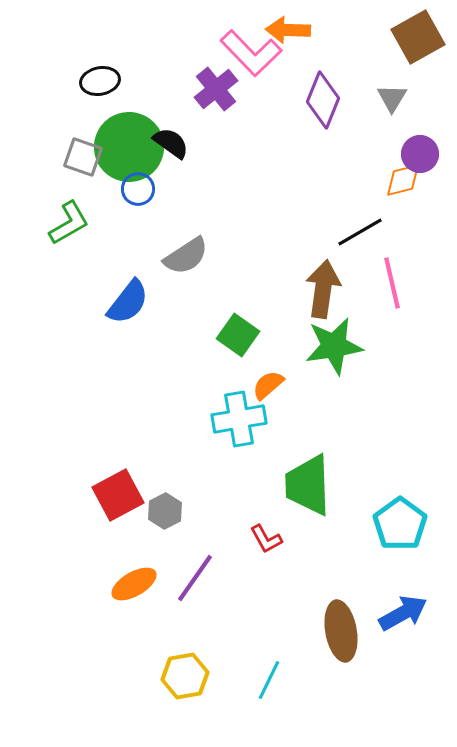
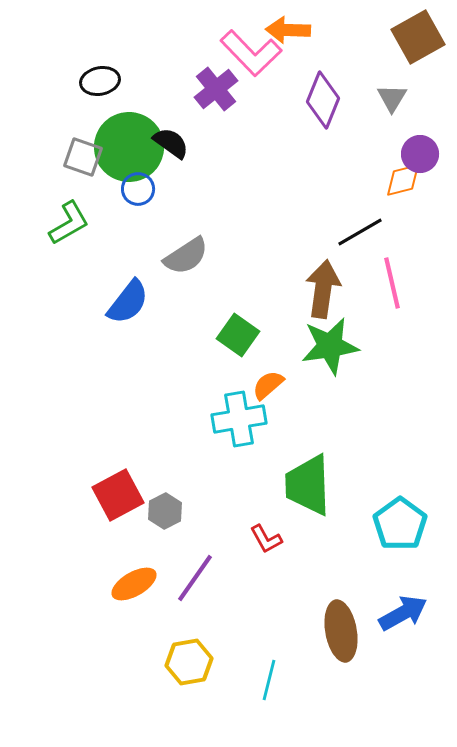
green star: moved 4 px left
yellow hexagon: moved 4 px right, 14 px up
cyan line: rotated 12 degrees counterclockwise
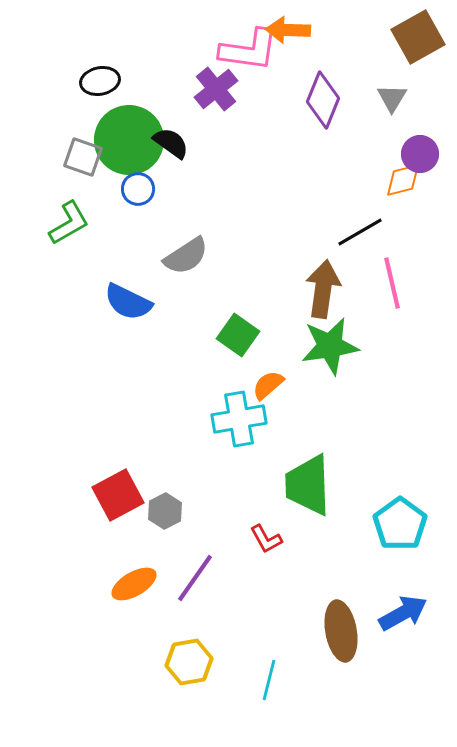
pink L-shape: moved 2 px left, 3 px up; rotated 38 degrees counterclockwise
green circle: moved 7 px up
blue semicircle: rotated 78 degrees clockwise
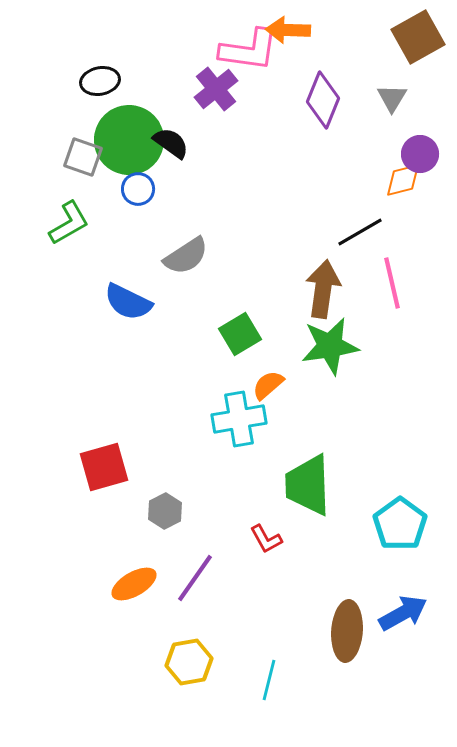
green square: moved 2 px right, 1 px up; rotated 24 degrees clockwise
red square: moved 14 px left, 28 px up; rotated 12 degrees clockwise
brown ellipse: moved 6 px right; rotated 14 degrees clockwise
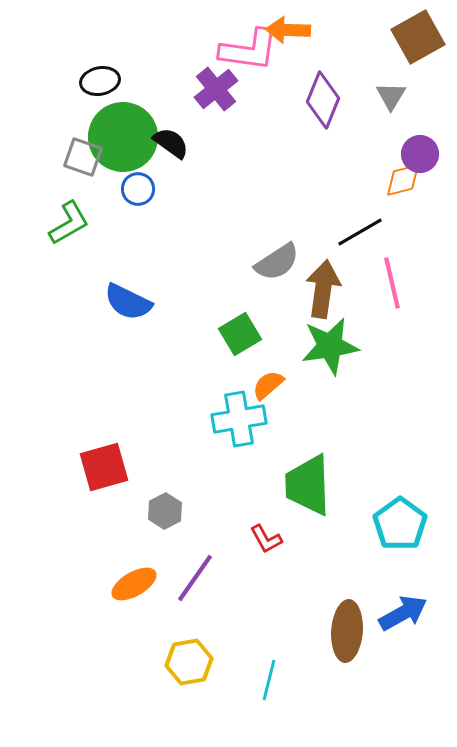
gray triangle: moved 1 px left, 2 px up
green circle: moved 6 px left, 3 px up
gray semicircle: moved 91 px right, 6 px down
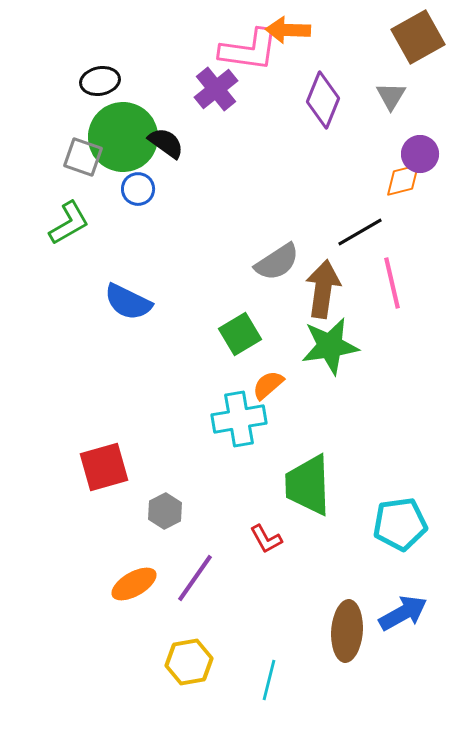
black semicircle: moved 5 px left
cyan pentagon: rotated 28 degrees clockwise
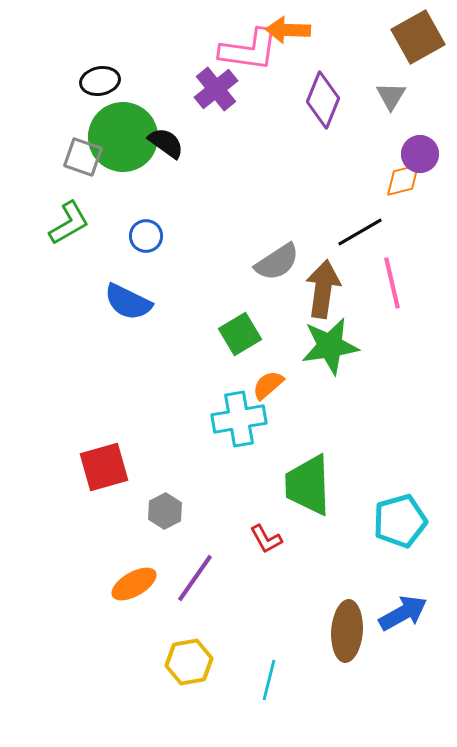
blue circle: moved 8 px right, 47 px down
cyan pentagon: moved 3 px up; rotated 8 degrees counterclockwise
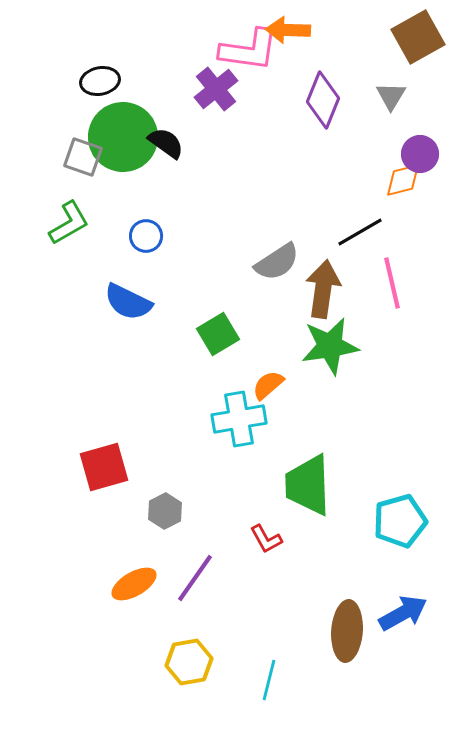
green square: moved 22 px left
